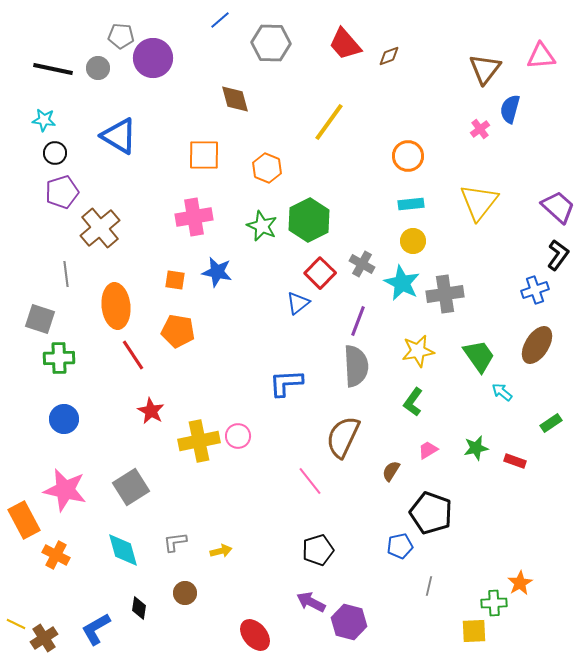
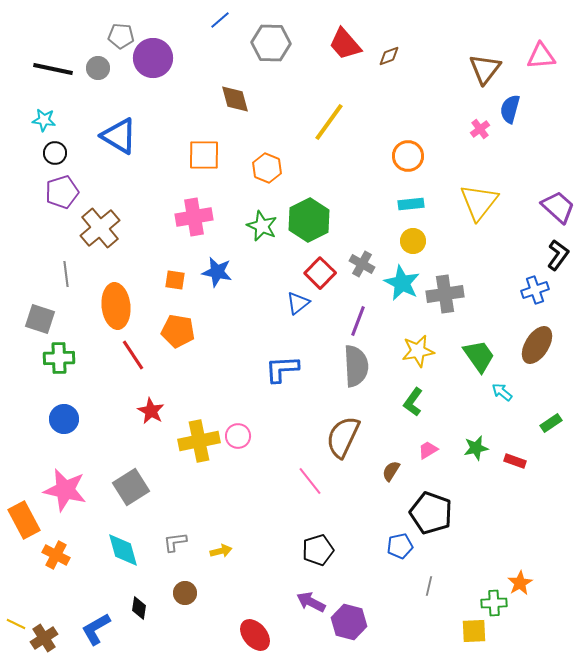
blue L-shape at (286, 383): moved 4 px left, 14 px up
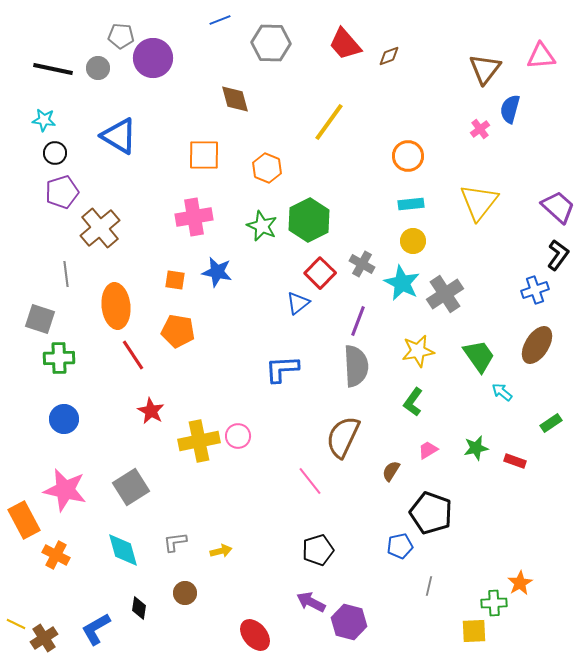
blue line at (220, 20): rotated 20 degrees clockwise
gray cross at (445, 294): rotated 24 degrees counterclockwise
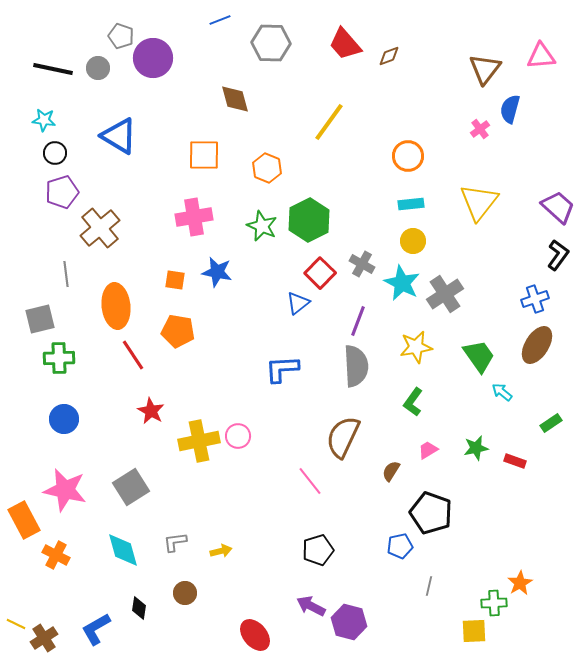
gray pentagon at (121, 36): rotated 15 degrees clockwise
blue cross at (535, 290): moved 9 px down
gray square at (40, 319): rotated 32 degrees counterclockwise
yellow star at (418, 351): moved 2 px left, 4 px up
purple arrow at (311, 602): moved 4 px down
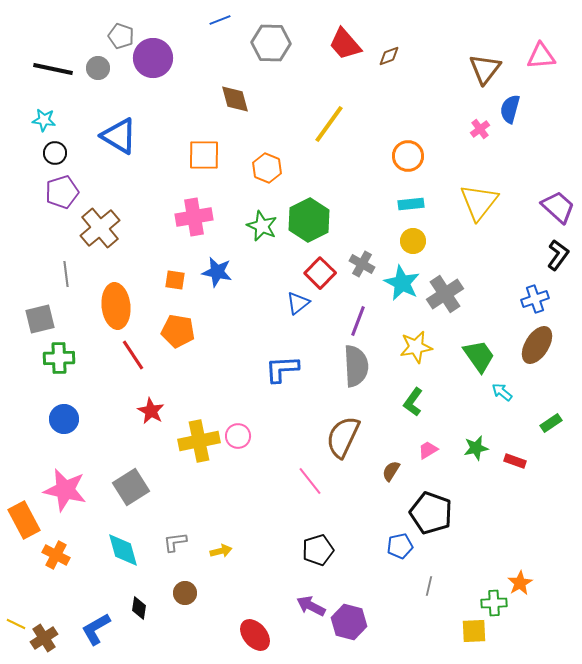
yellow line at (329, 122): moved 2 px down
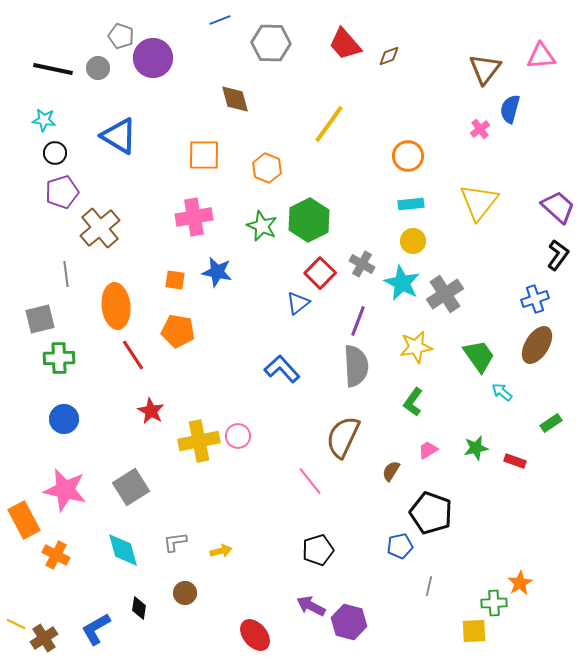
blue L-shape at (282, 369): rotated 51 degrees clockwise
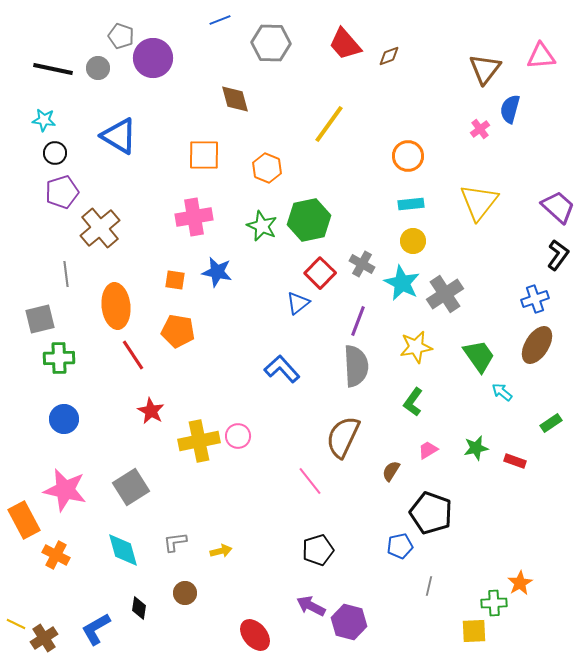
green hexagon at (309, 220): rotated 15 degrees clockwise
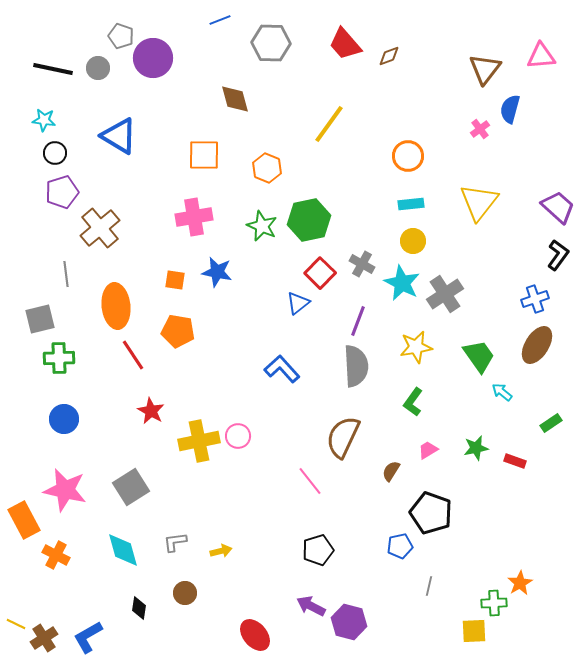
blue L-shape at (96, 629): moved 8 px left, 8 px down
